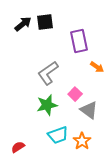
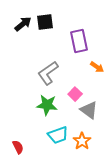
green star: rotated 20 degrees clockwise
red semicircle: rotated 96 degrees clockwise
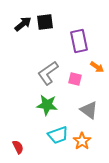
pink square: moved 15 px up; rotated 32 degrees counterclockwise
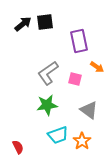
green star: rotated 15 degrees counterclockwise
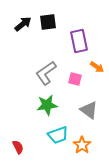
black square: moved 3 px right
gray L-shape: moved 2 px left
orange star: moved 4 px down
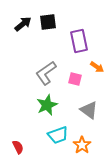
green star: rotated 15 degrees counterclockwise
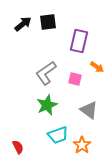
purple rectangle: rotated 25 degrees clockwise
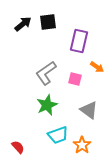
red semicircle: rotated 16 degrees counterclockwise
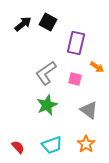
black square: rotated 36 degrees clockwise
purple rectangle: moved 3 px left, 2 px down
cyan trapezoid: moved 6 px left, 10 px down
orange star: moved 4 px right, 1 px up
